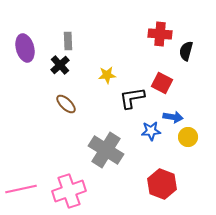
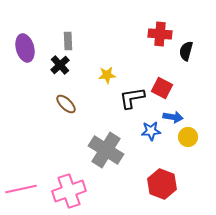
red square: moved 5 px down
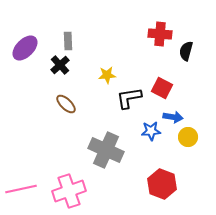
purple ellipse: rotated 60 degrees clockwise
black L-shape: moved 3 px left
gray cross: rotated 8 degrees counterclockwise
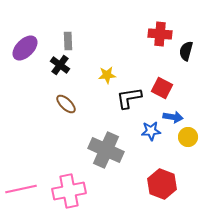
black cross: rotated 12 degrees counterclockwise
pink cross: rotated 8 degrees clockwise
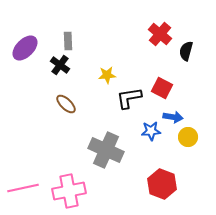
red cross: rotated 35 degrees clockwise
pink line: moved 2 px right, 1 px up
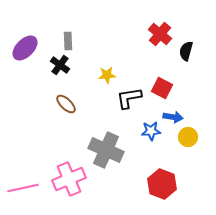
pink cross: moved 12 px up; rotated 12 degrees counterclockwise
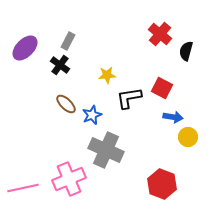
gray rectangle: rotated 30 degrees clockwise
blue star: moved 59 px left, 16 px up; rotated 18 degrees counterclockwise
